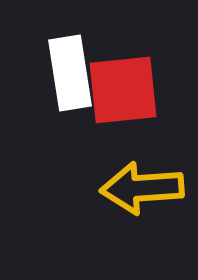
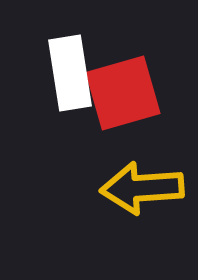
red square: moved 3 px down; rotated 10 degrees counterclockwise
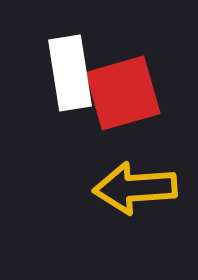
yellow arrow: moved 7 px left
